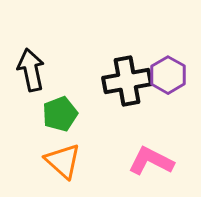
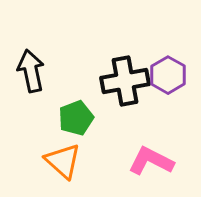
black arrow: moved 1 px down
black cross: moved 2 px left
green pentagon: moved 16 px right, 4 px down
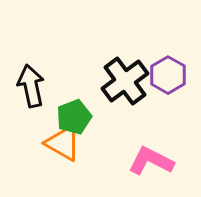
black arrow: moved 15 px down
black cross: rotated 27 degrees counterclockwise
green pentagon: moved 2 px left, 1 px up
orange triangle: moved 18 px up; rotated 12 degrees counterclockwise
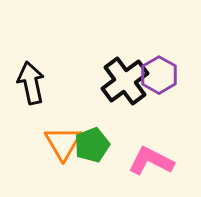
purple hexagon: moved 9 px left
black arrow: moved 3 px up
green pentagon: moved 18 px right, 28 px down
orange triangle: rotated 30 degrees clockwise
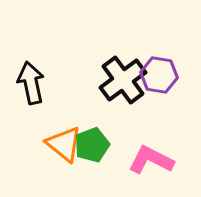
purple hexagon: rotated 21 degrees counterclockwise
black cross: moved 2 px left, 1 px up
orange triangle: moved 1 px right, 1 px down; rotated 21 degrees counterclockwise
pink L-shape: moved 1 px up
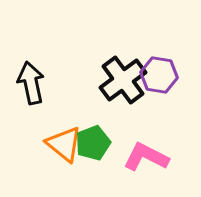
green pentagon: moved 1 px right, 2 px up
pink L-shape: moved 5 px left, 3 px up
